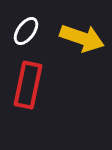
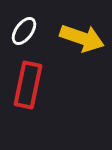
white ellipse: moved 2 px left
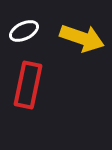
white ellipse: rotated 28 degrees clockwise
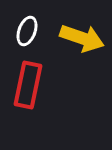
white ellipse: moved 3 px right; rotated 44 degrees counterclockwise
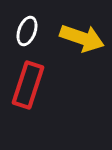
red rectangle: rotated 6 degrees clockwise
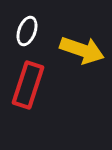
yellow arrow: moved 12 px down
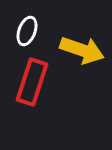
red rectangle: moved 4 px right, 3 px up
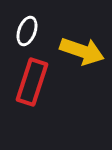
yellow arrow: moved 1 px down
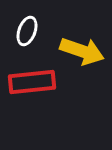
red rectangle: rotated 66 degrees clockwise
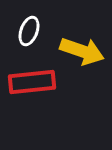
white ellipse: moved 2 px right
